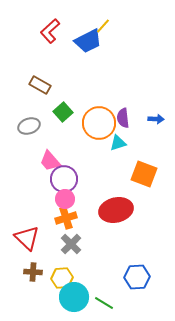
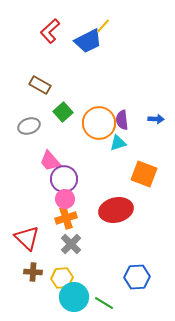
purple semicircle: moved 1 px left, 2 px down
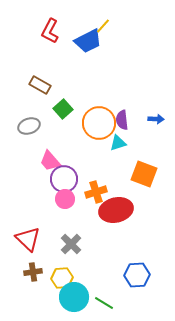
red L-shape: rotated 20 degrees counterclockwise
green square: moved 3 px up
orange cross: moved 30 px right, 26 px up
red triangle: moved 1 px right, 1 px down
brown cross: rotated 12 degrees counterclockwise
blue hexagon: moved 2 px up
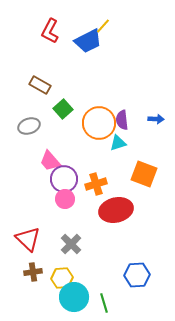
orange cross: moved 8 px up
green line: rotated 42 degrees clockwise
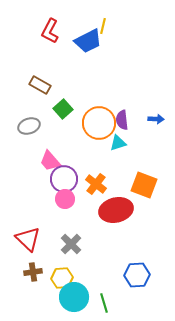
yellow line: rotated 28 degrees counterclockwise
orange square: moved 11 px down
orange cross: rotated 35 degrees counterclockwise
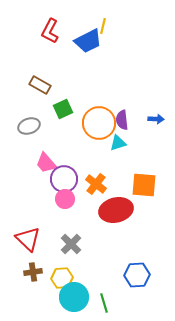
green square: rotated 18 degrees clockwise
pink trapezoid: moved 4 px left, 2 px down
orange square: rotated 16 degrees counterclockwise
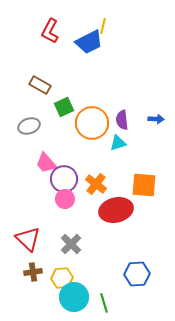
blue trapezoid: moved 1 px right, 1 px down
green square: moved 1 px right, 2 px up
orange circle: moved 7 px left
blue hexagon: moved 1 px up
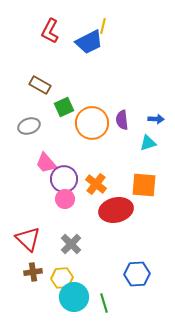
cyan triangle: moved 30 px right
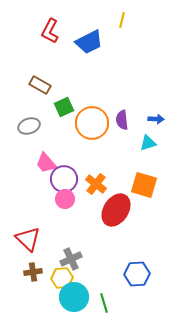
yellow line: moved 19 px right, 6 px up
orange square: rotated 12 degrees clockwise
red ellipse: rotated 44 degrees counterclockwise
gray cross: moved 15 px down; rotated 20 degrees clockwise
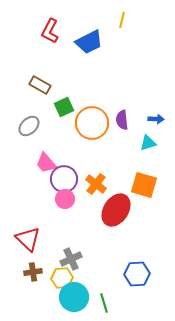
gray ellipse: rotated 25 degrees counterclockwise
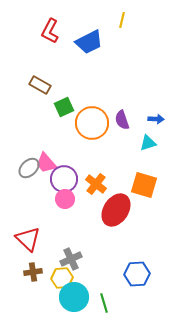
purple semicircle: rotated 12 degrees counterclockwise
gray ellipse: moved 42 px down
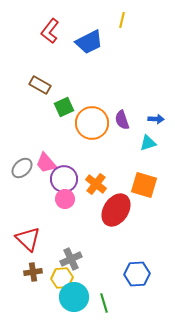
red L-shape: rotated 10 degrees clockwise
gray ellipse: moved 7 px left
